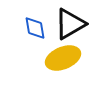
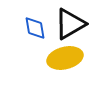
yellow ellipse: moved 2 px right; rotated 8 degrees clockwise
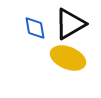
yellow ellipse: moved 3 px right; rotated 36 degrees clockwise
